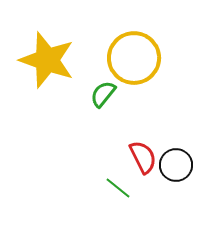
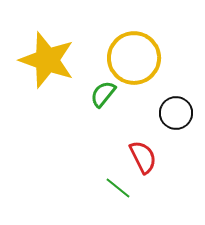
black circle: moved 52 px up
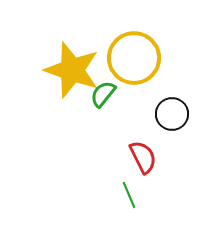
yellow star: moved 25 px right, 10 px down
black circle: moved 4 px left, 1 px down
green line: moved 11 px right, 7 px down; rotated 28 degrees clockwise
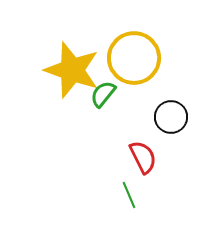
black circle: moved 1 px left, 3 px down
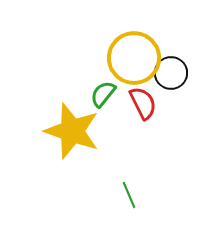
yellow star: moved 61 px down
black circle: moved 44 px up
red semicircle: moved 54 px up
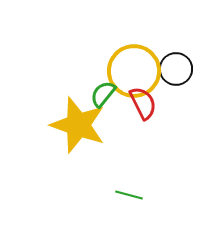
yellow circle: moved 13 px down
black circle: moved 5 px right, 4 px up
yellow star: moved 6 px right, 6 px up
green line: rotated 52 degrees counterclockwise
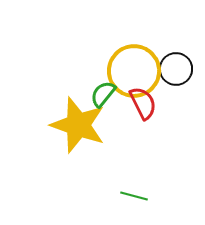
green line: moved 5 px right, 1 px down
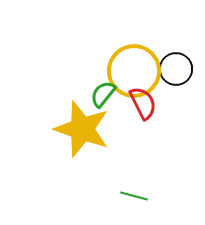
yellow star: moved 4 px right, 4 px down
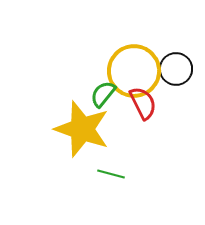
green line: moved 23 px left, 22 px up
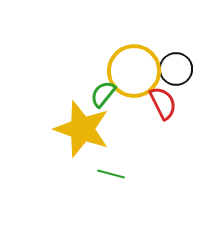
red semicircle: moved 20 px right
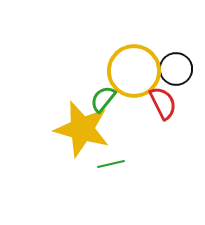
green semicircle: moved 5 px down
yellow star: rotated 4 degrees counterclockwise
green line: moved 10 px up; rotated 28 degrees counterclockwise
